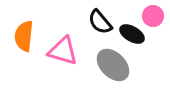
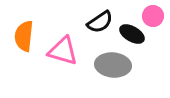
black semicircle: rotated 84 degrees counterclockwise
gray ellipse: rotated 40 degrees counterclockwise
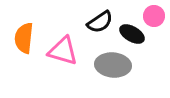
pink circle: moved 1 px right
orange semicircle: moved 2 px down
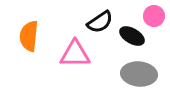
black ellipse: moved 2 px down
orange semicircle: moved 5 px right, 2 px up
pink triangle: moved 12 px right, 3 px down; rotated 16 degrees counterclockwise
gray ellipse: moved 26 px right, 9 px down
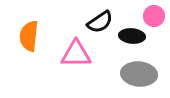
black ellipse: rotated 25 degrees counterclockwise
pink triangle: moved 1 px right
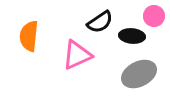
pink triangle: moved 1 px right, 1 px down; rotated 24 degrees counterclockwise
gray ellipse: rotated 32 degrees counterclockwise
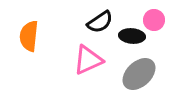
pink circle: moved 4 px down
pink triangle: moved 11 px right, 5 px down
gray ellipse: rotated 16 degrees counterclockwise
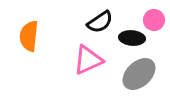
black ellipse: moved 2 px down
